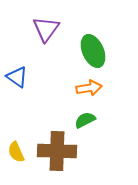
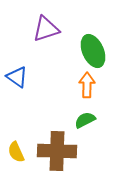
purple triangle: rotated 36 degrees clockwise
orange arrow: moved 2 px left, 3 px up; rotated 80 degrees counterclockwise
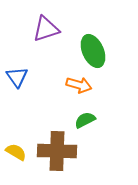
blue triangle: rotated 20 degrees clockwise
orange arrow: moved 8 px left; rotated 105 degrees clockwise
yellow semicircle: rotated 145 degrees clockwise
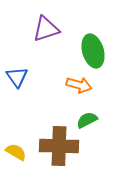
green ellipse: rotated 8 degrees clockwise
green semicircle: moved 2 px right
brown cross: moved 2 px right, 5 px up
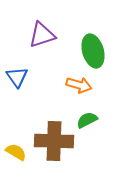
purple triangle: moved 4 px left, 6 px down
brown cross: moved 5 px left, 5 px up
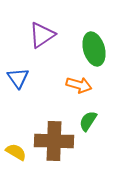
purple triangle: rotated 16 degrees counterclockwise
green ellipse: moved 1 px right, 2 px up
blue triangle: moved 1 px right, 1 px down
green semicircle: moved 1 px right, 1 px down; rotated 30 degrees counterclockwise
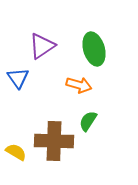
purple triangle: moved 11 px down
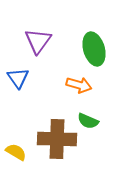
purple triangle: moved 4 px left, 5 px up; rotated 20 degrees counterclockwise
green semicircle: rotated 100 degrees counterclockwise
brown cross: moved 3 px right, 2 px up
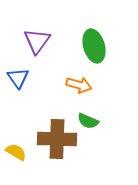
purple triangle: moved 1 px left
green ellipse: moved 3 px up
